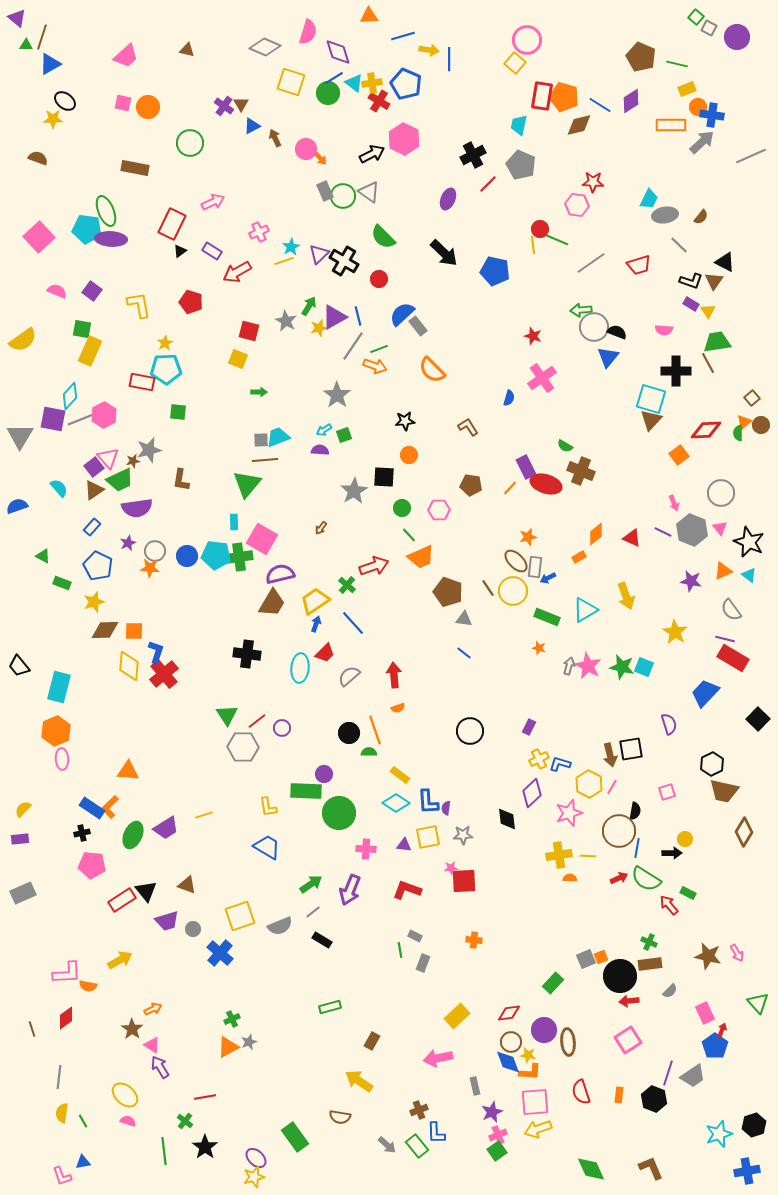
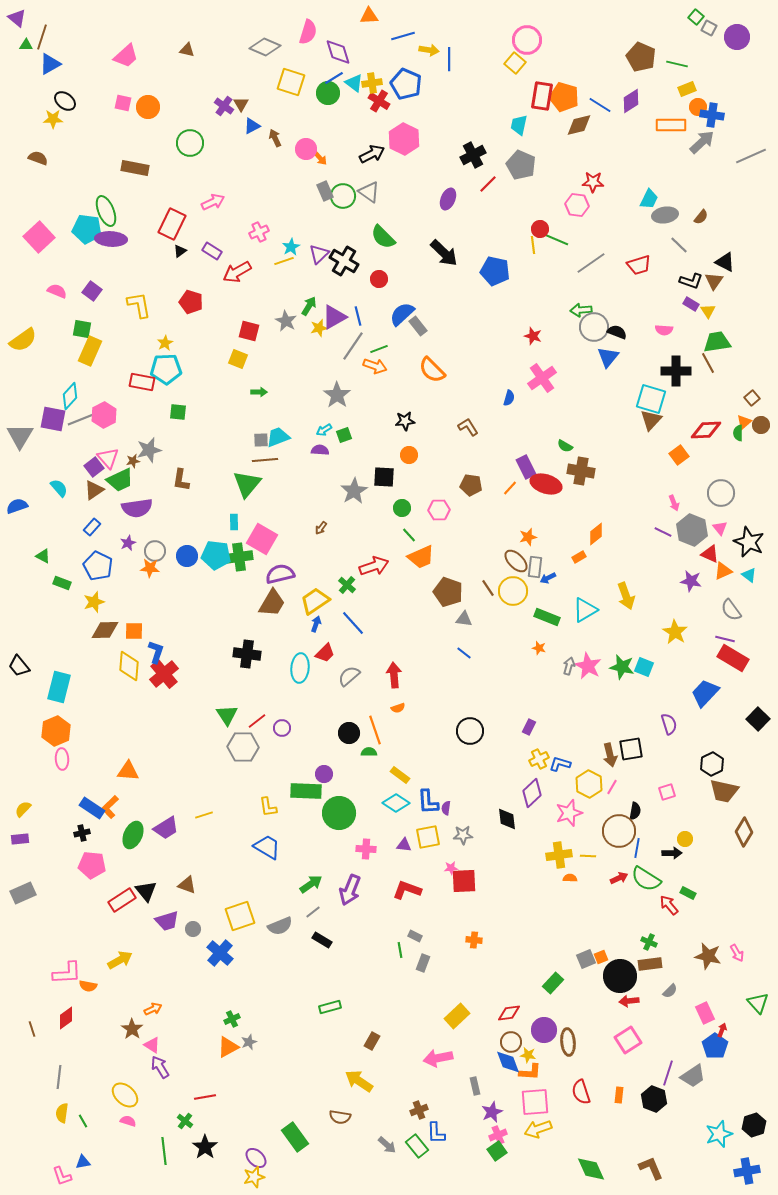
brown cross at (581, 471): rotated 12 degrees counterclockwise
red triangle at (632, 538): moved 78 px right, 16 px down
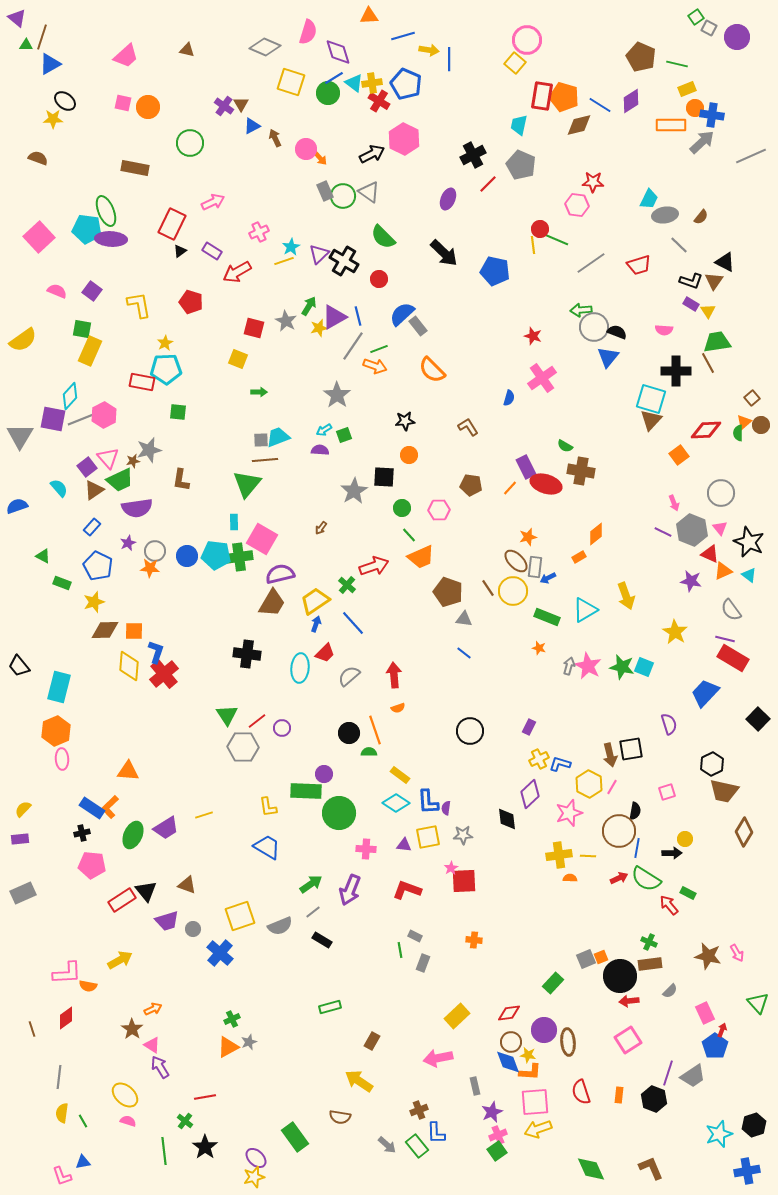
green square at (696, 17): rotated 14 degrees clockwise
orange circle at (698, 107): moved 3 px left, 1 px down
red square at (249, 331): moved 5 px right, 3 px up
purple square at (94, 467): moved 7 px left
purple diamond at (532, 793): moved 2 px left, 1 px down
pink star at (451, 868): rotated 24 degrees counterclockwise
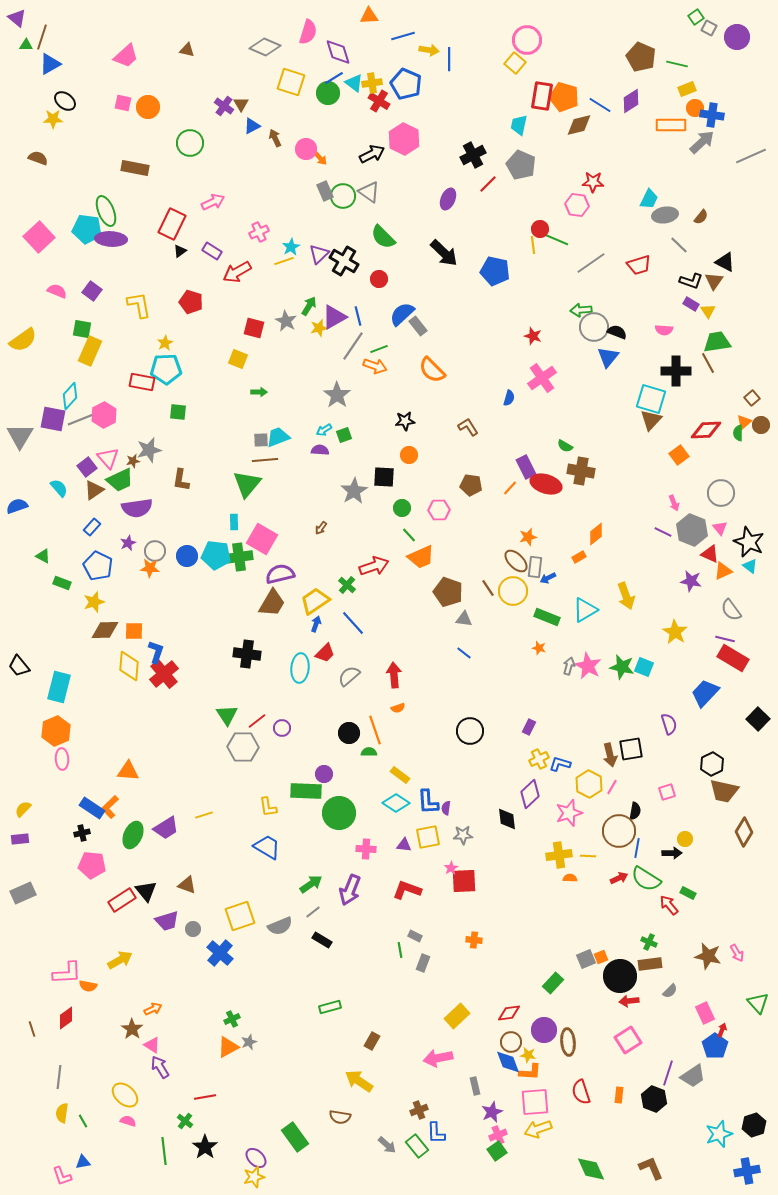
cyan triangle at (749, 575): moved 1 px right, 9 px up
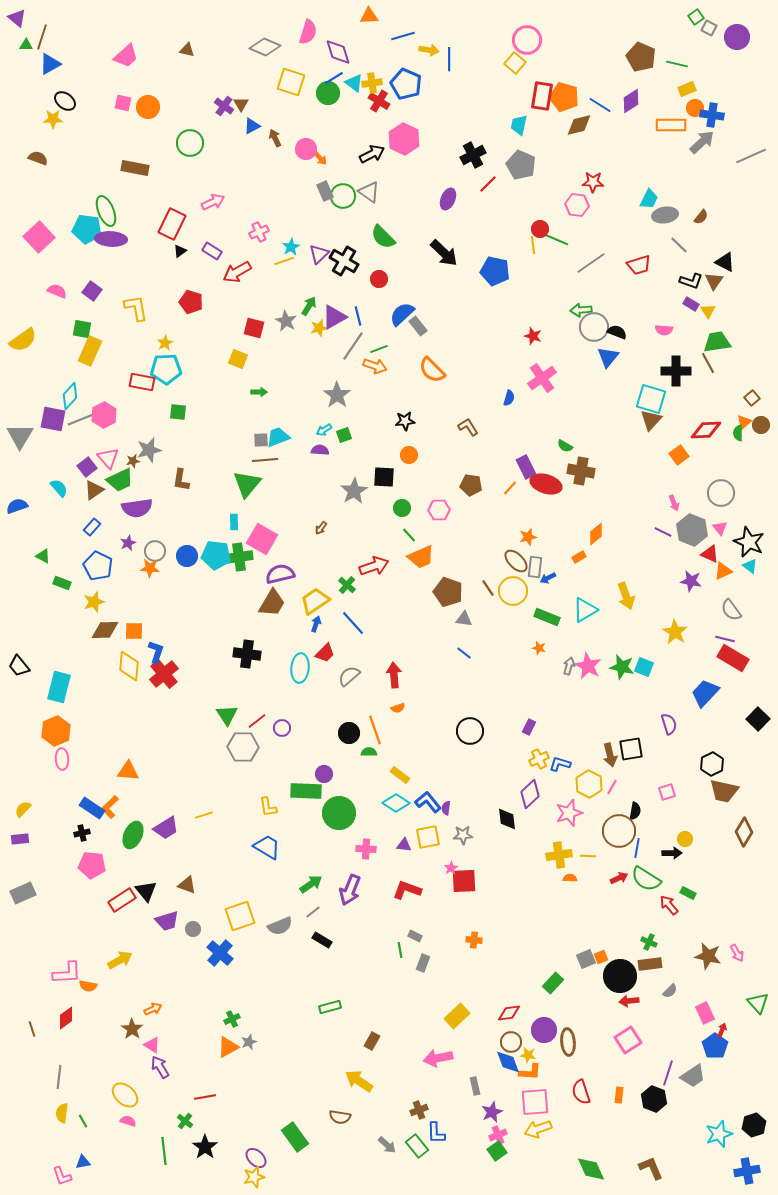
yellow L-shape at (139, 305): moved 3 px left, 3 px down
blue L-shape at (428, 802): rotated 144 degrees clockwise
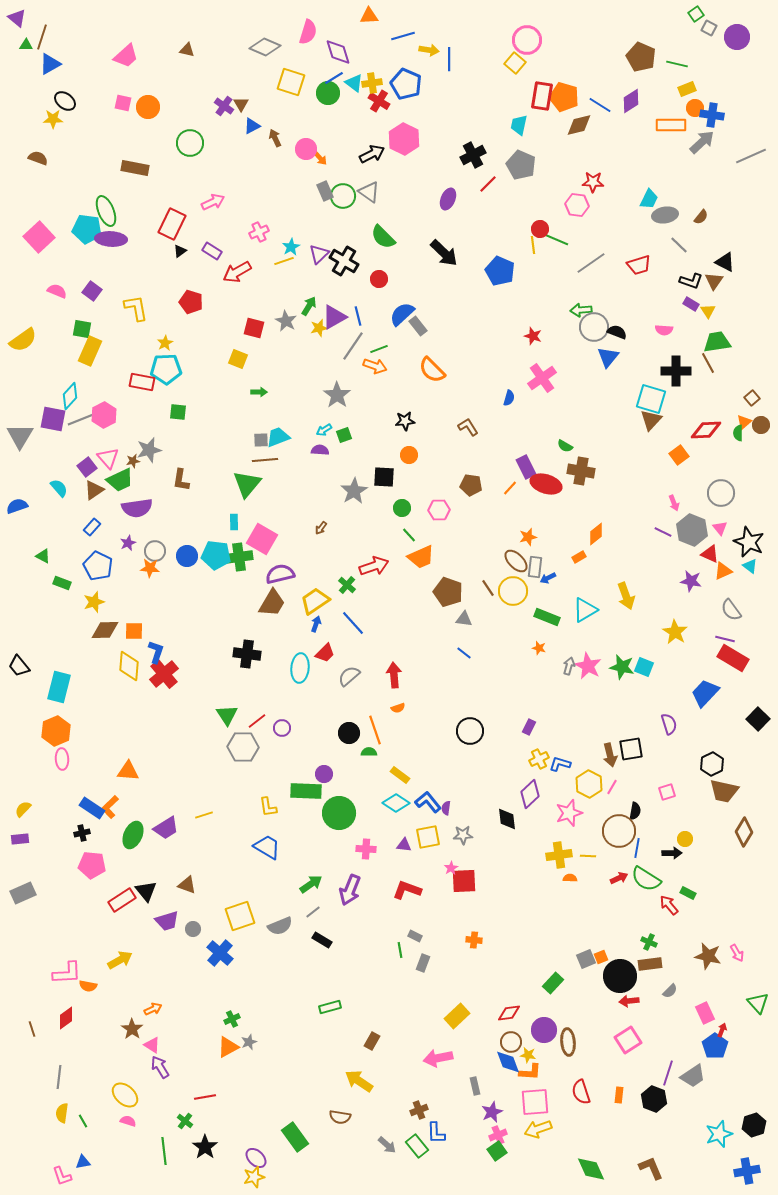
green square at (696, 17): moved 3 px up
blue pentagon at (495, 271): moved 5 px right; rotated 12 degrees clockwise
